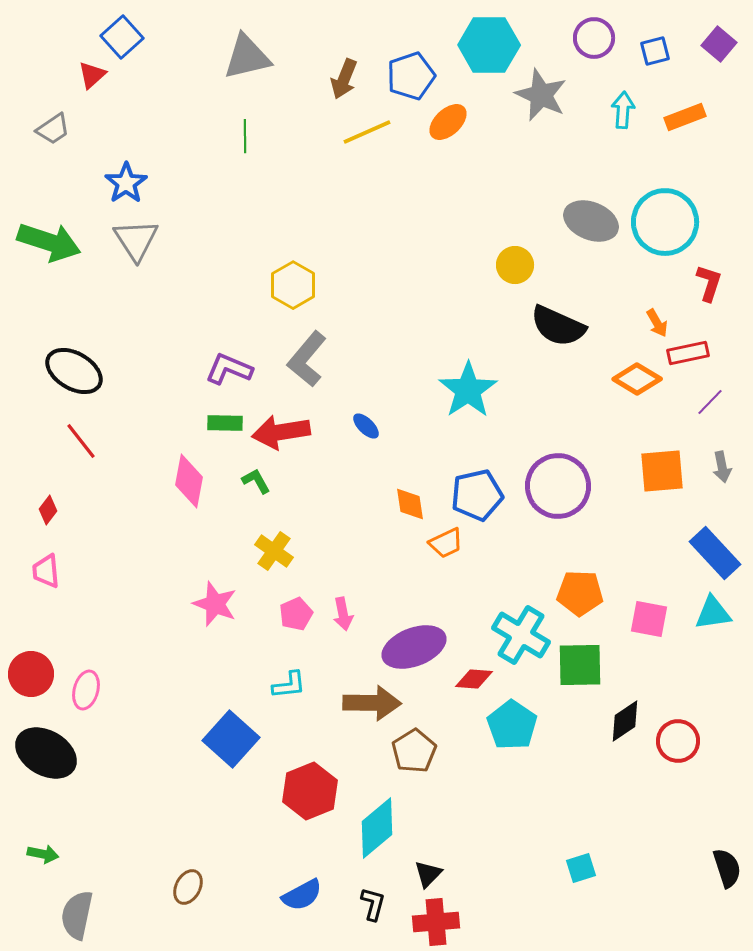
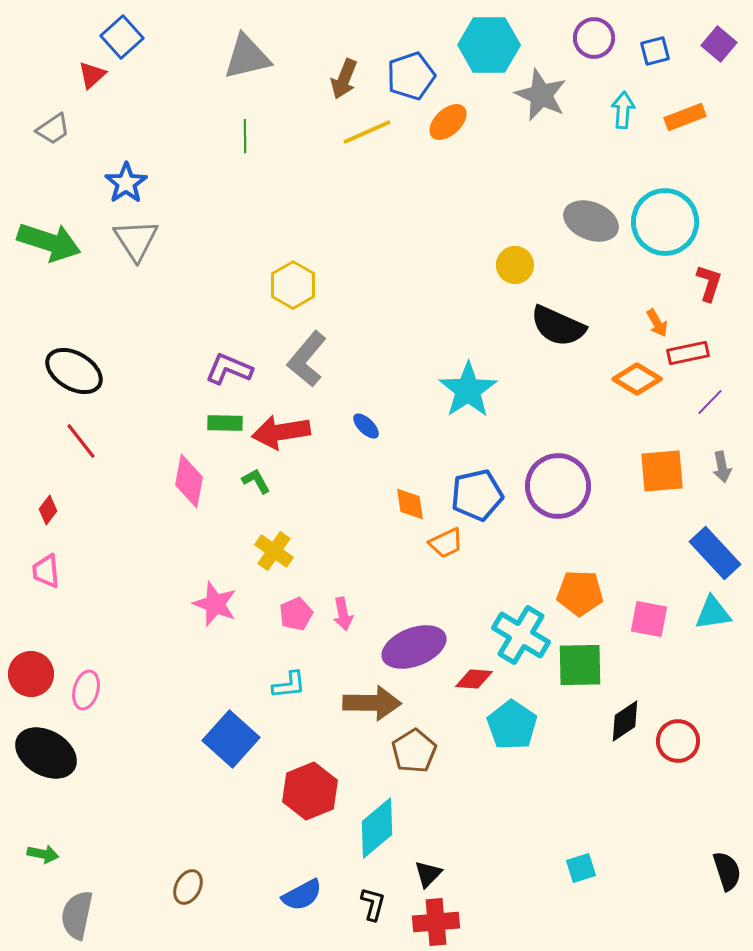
black semicircle at (727, 868): moved 3 px down
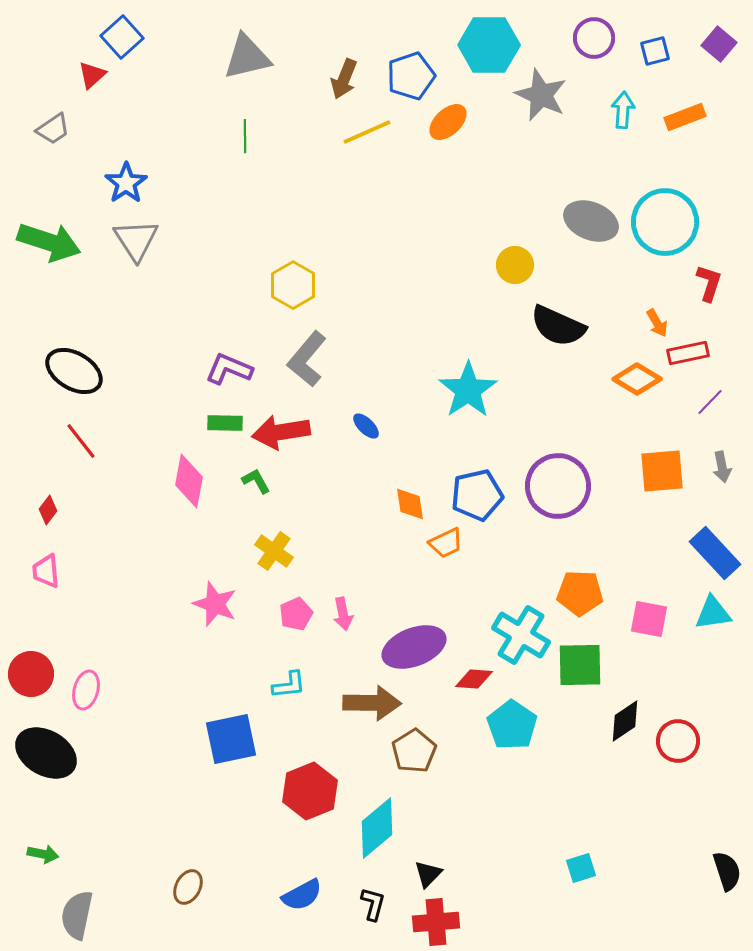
blue square at (231, 739): rotated 36 degrees clockwise
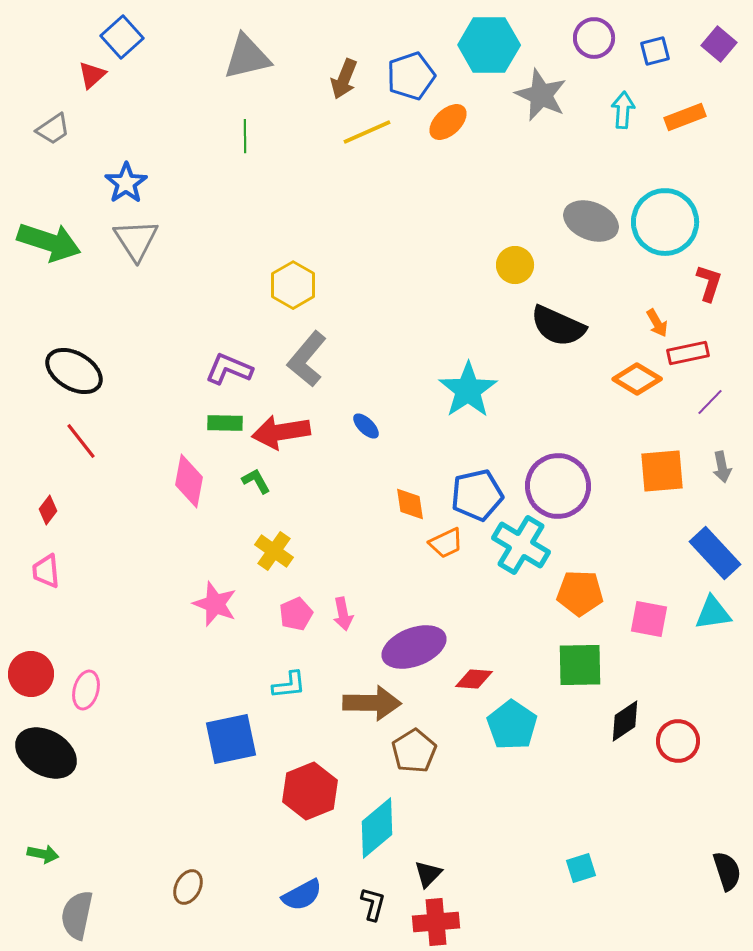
cyan cross at (521, 635): moved 90 px up
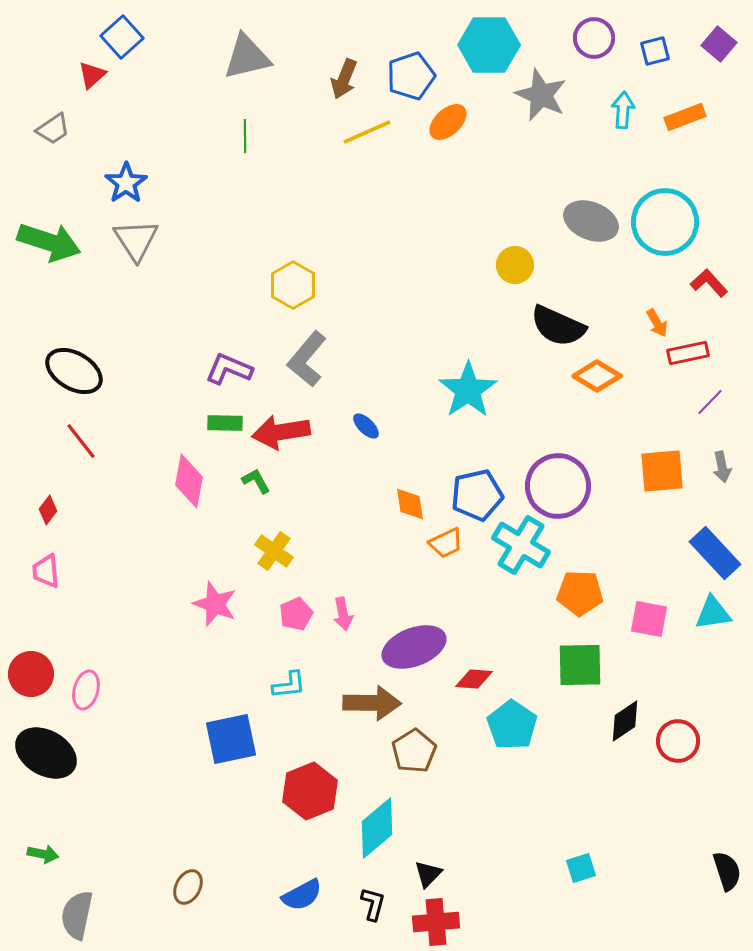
red L-shape at (709, 283): rotated 60 degrees counterclockwise
orange diamond at (637, 379): moved 40 px left, 3 px up
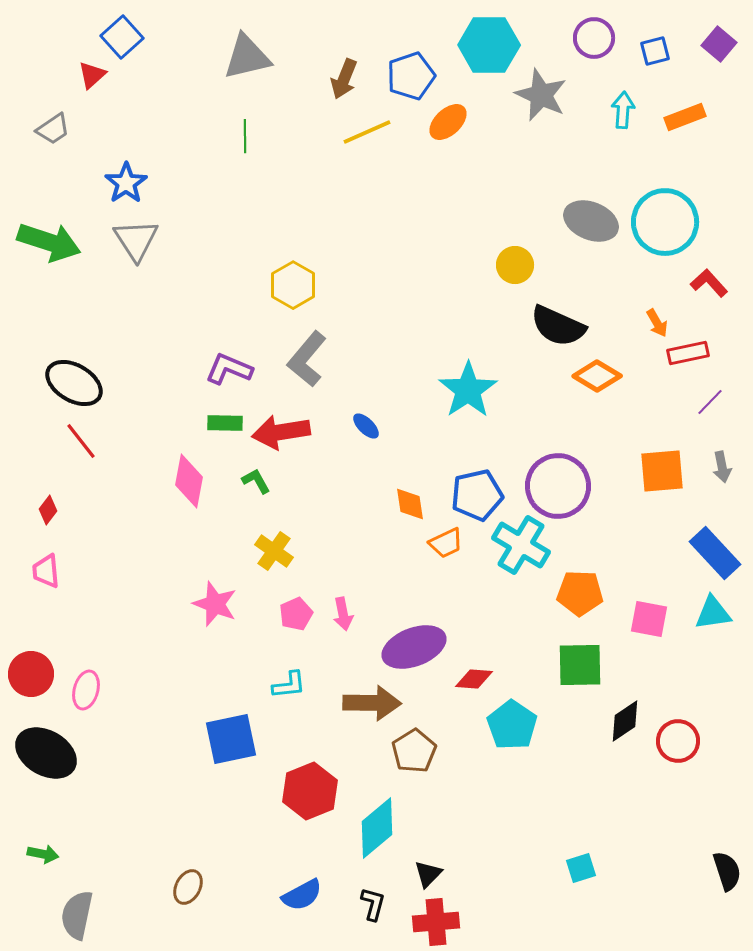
black ellipse at (74, 371): moved 12 px down
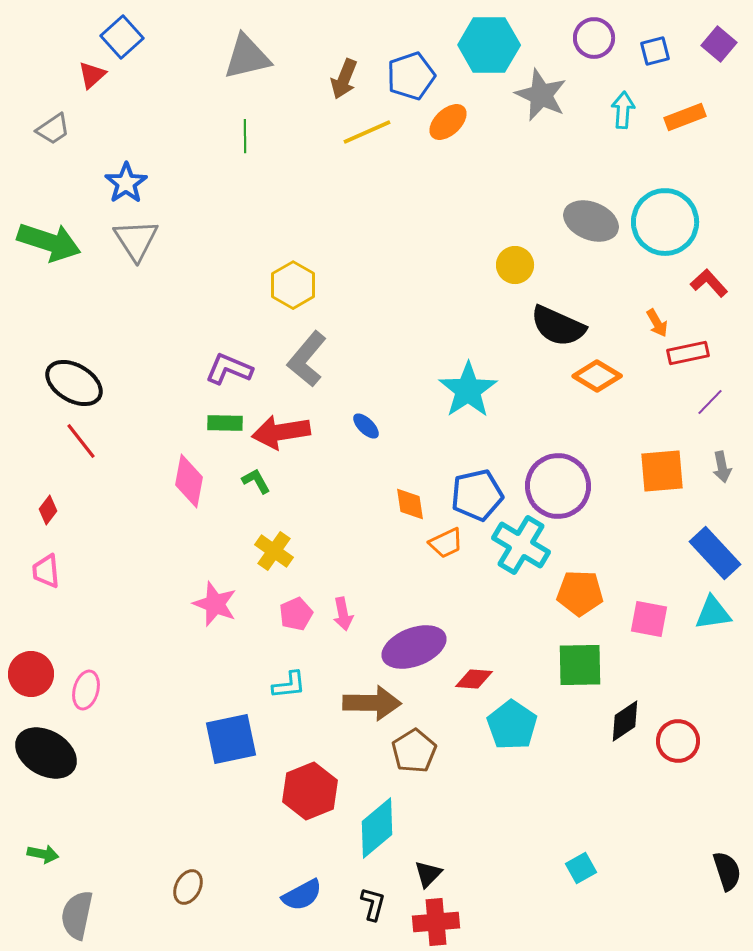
cyan square at (581, 868): rotated 12 degrees counterclockwise
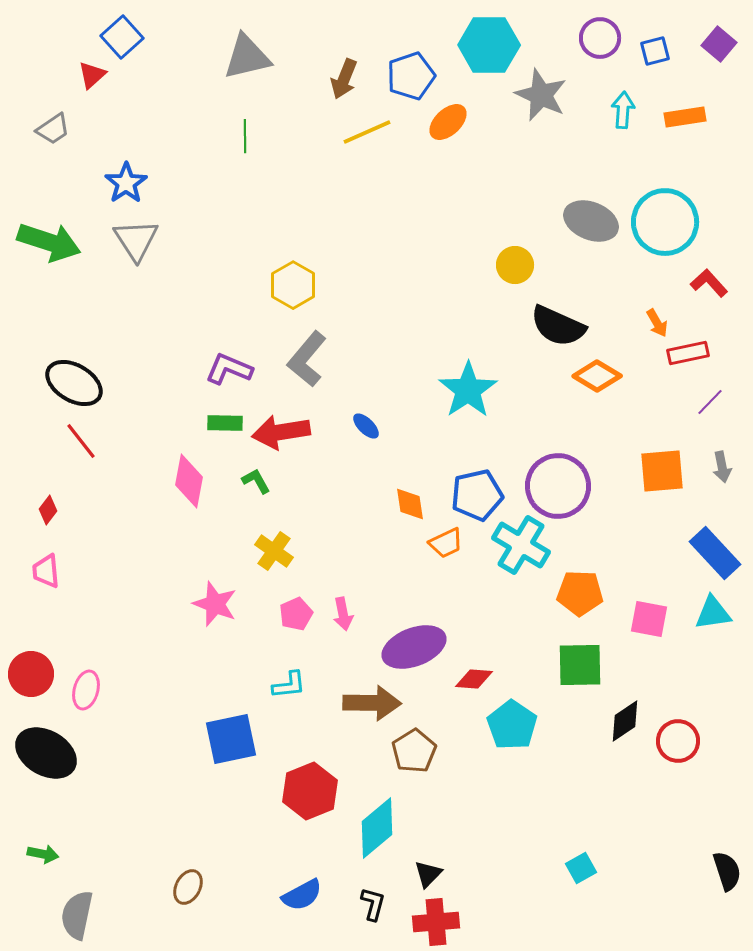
purple circle at (594, 38): moved 6 px right
orange rectangle at (685, 117): rotated 12 degrees clockwise
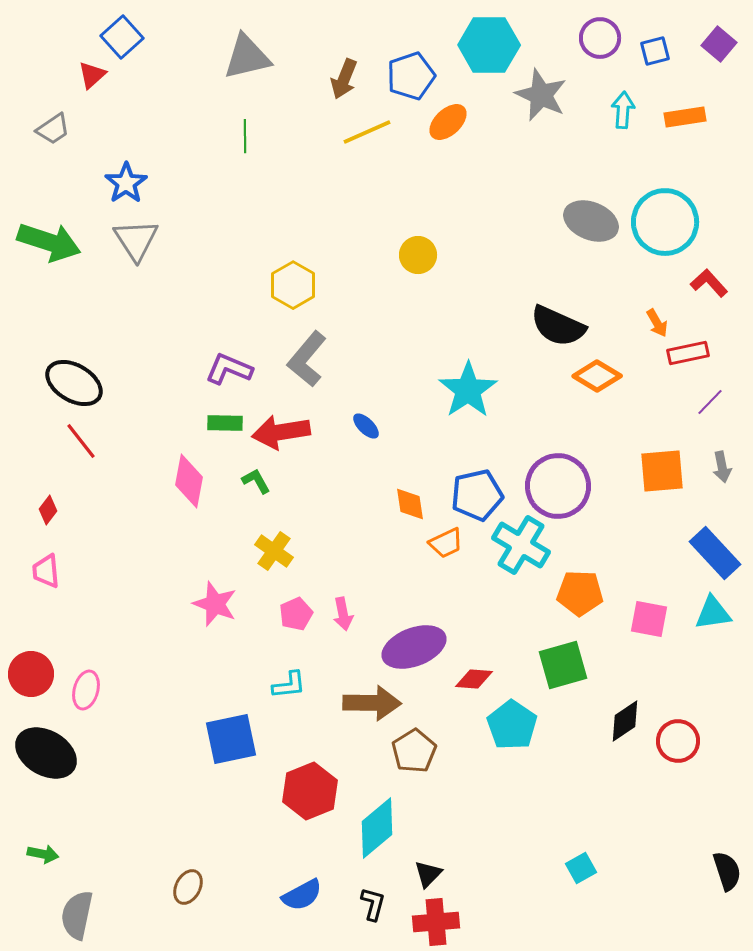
yellow circle at (515, 265): moved 97 px left, 10 px up
green square at (580, 665): moved 17 px left; rotated 15 degrees counterclockwise
